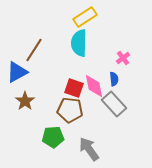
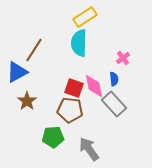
brown star: moved 2 px right
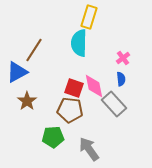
yellow rectangle: moved 4 px right; rotated 40 degrees counterclockwise
blue semicircle: moved 7 px right
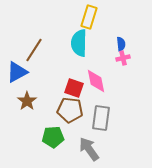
pink cross: rotated 24 degrees clockwise
blue semicircle: moved 35 px up
pink diamond: moved 2 px right, 5 px up
gray rectangle: moved 13 px left, 14 px down; rotated 50 degrees clockwise
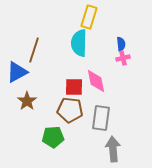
brown line: rotated 15 degrees counterclockwise
red square: moved 1 px up; rotated 18 degrees counterclockwise
gray arrow: moved 24 px right; rotated 30 degrees clockwise
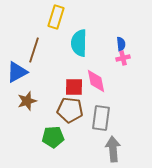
yellow rectangle: moved 33 px left
brown star: rotated 18 degrees clockwise
